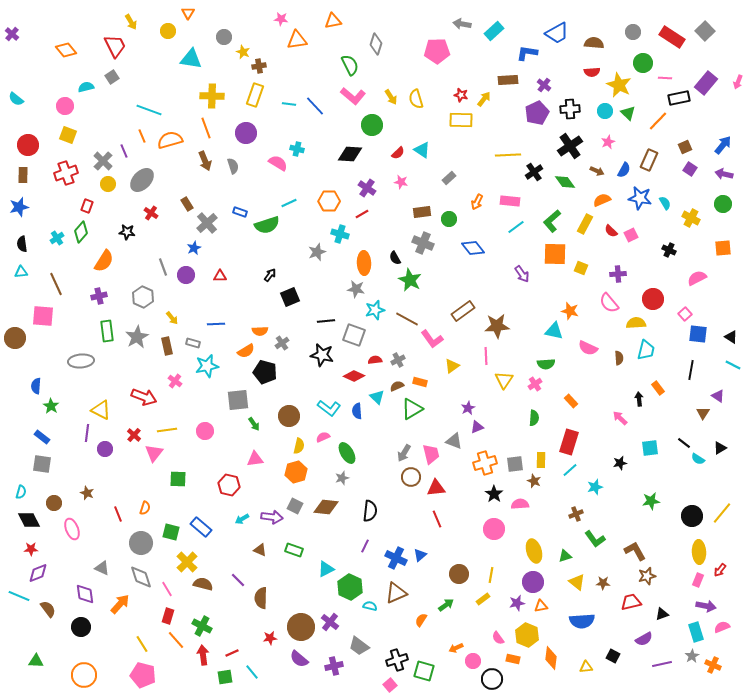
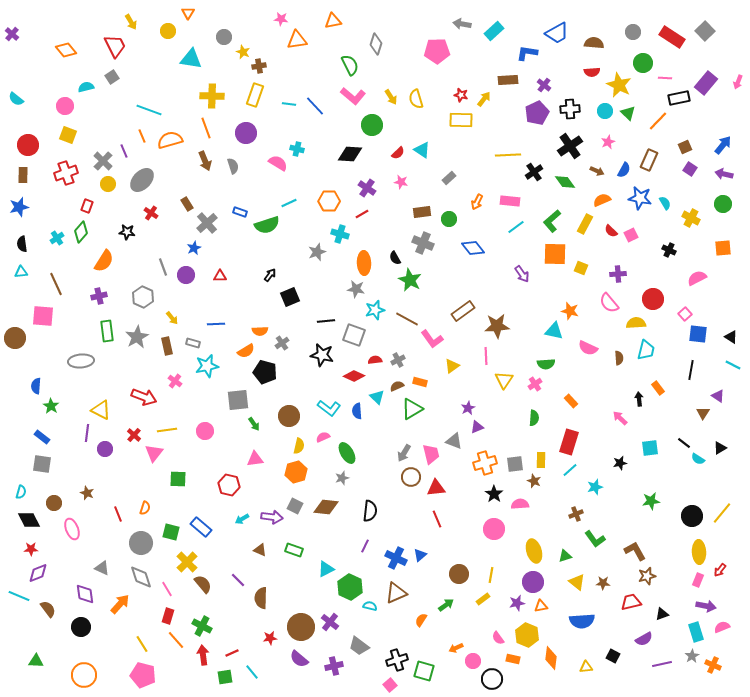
brown semicircle at (203, 584): rotated 36 degrees clockwise
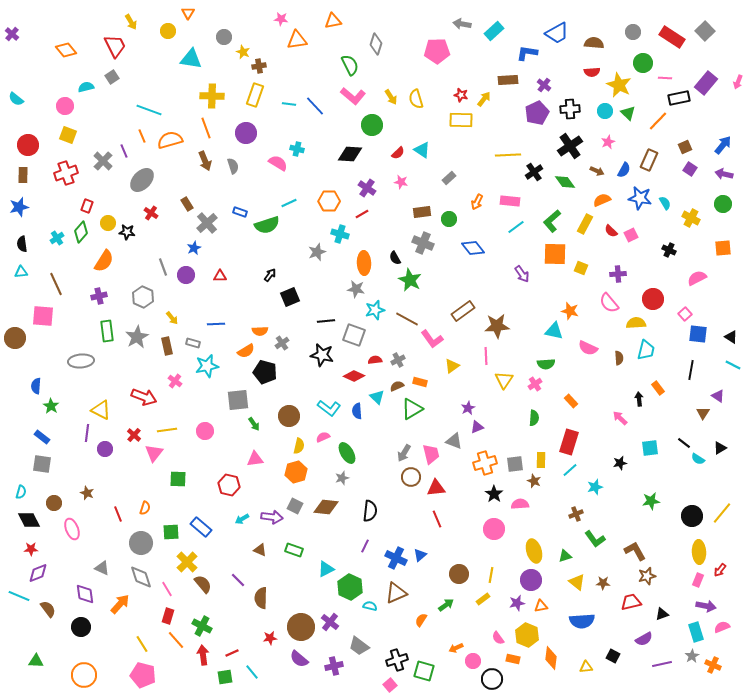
yellow circle at (108, 184): moved 39 px down
green square at (171, 532): rotated 18 degrees counterclockwise
purple circle at (533, 582): moved 2 px left, 2 px up
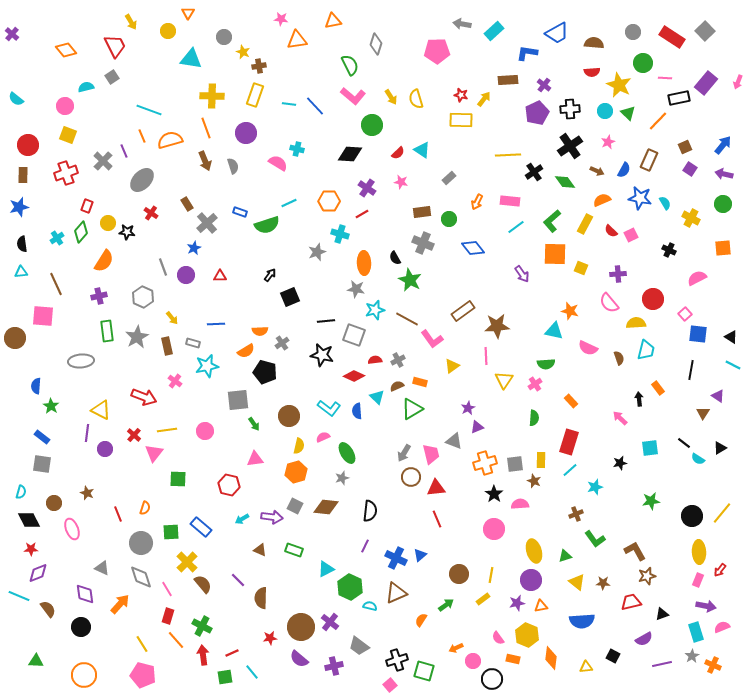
brown semicircle at (619, 358): rotated 16 degrees counterclockwise
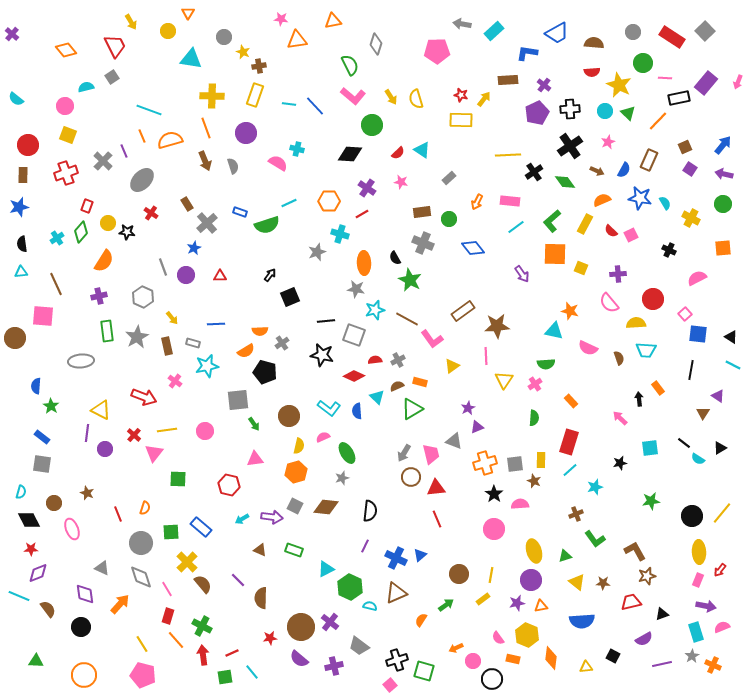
cyan trapezoid at (646, 350): rotated 80 degrees clockwise
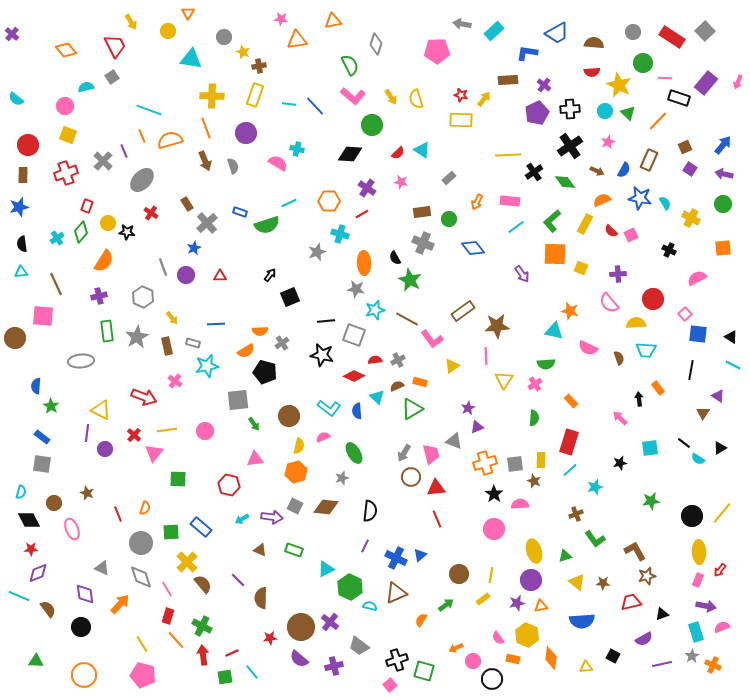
black rectangle at (679, 98): rotated 30 degrees clockwise
green ellipse at (347, 453): moved 7 px right
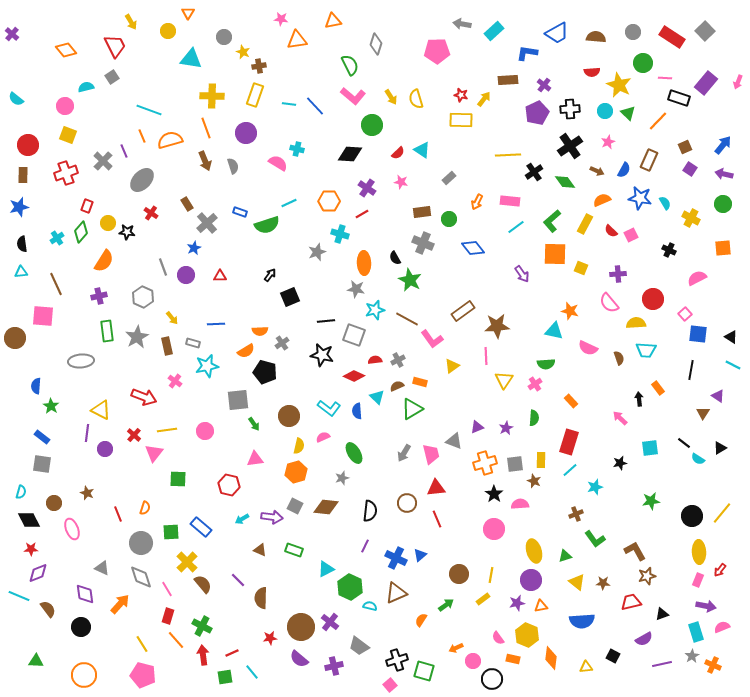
brown semicircle at (594, 43): moved 2 px right, 6 px up
purple star at (468, 408): moved 38 px right, 20 px down
brown circle at (411, 477): moved 4 px left, 26 px down
